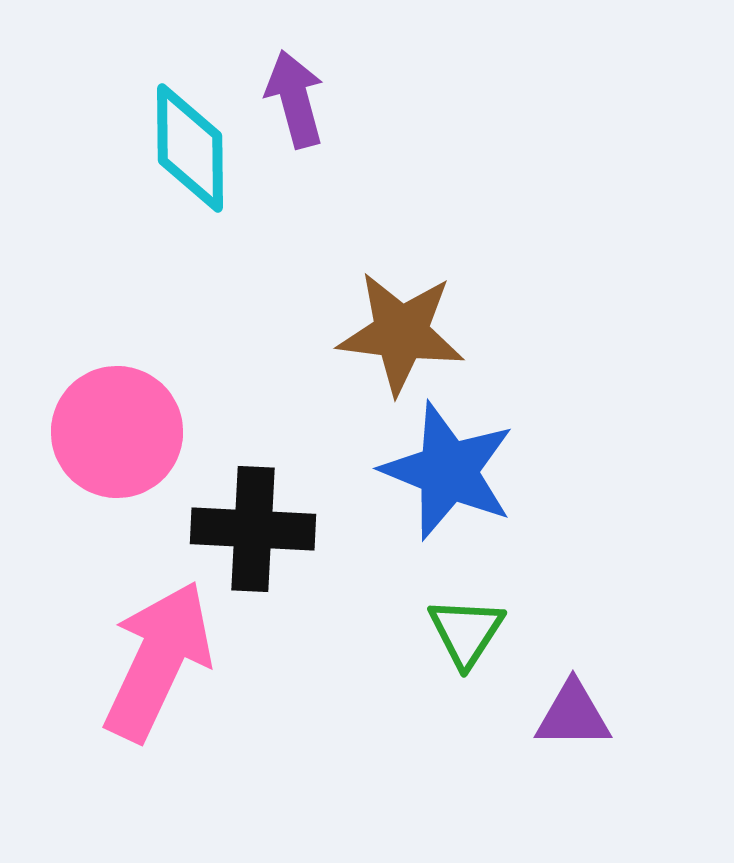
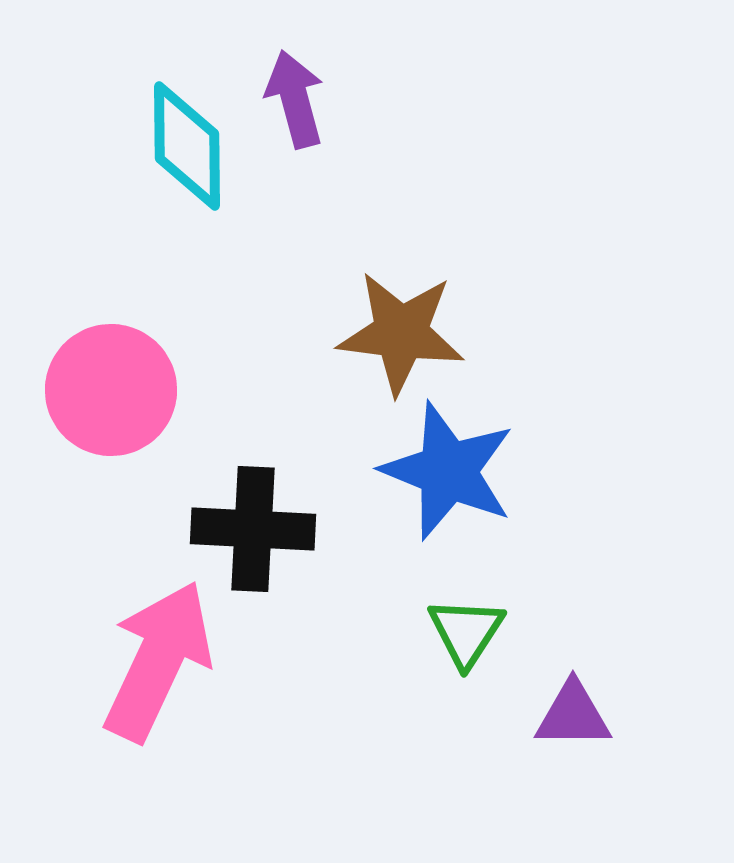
cyan diamond: moved 3 px left, 2 px up
pink circle: moved 6 px left, 42 px up
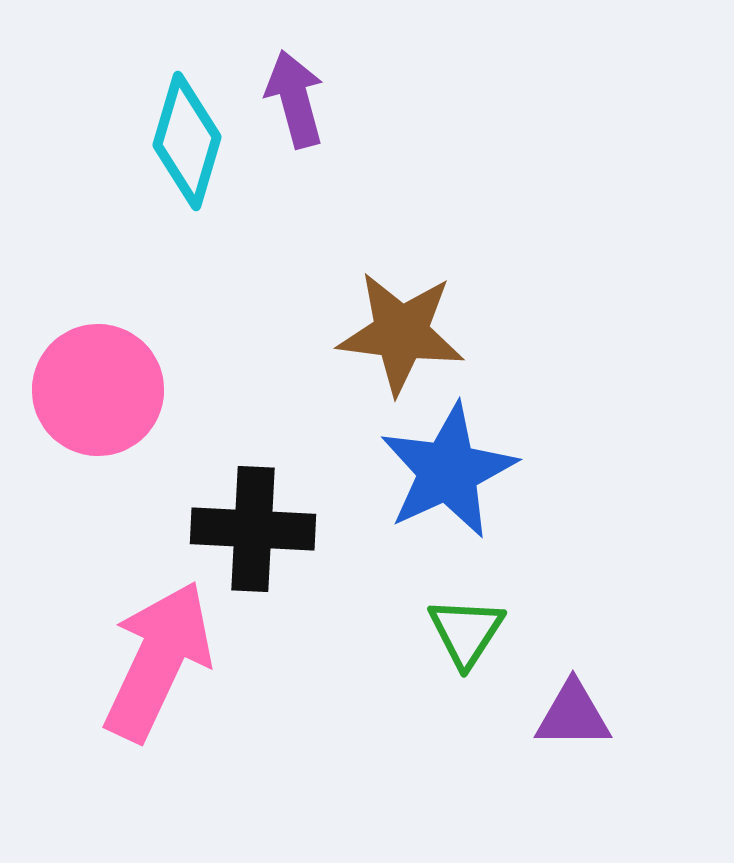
cyan diamond: moved 5 px up; rotated 17 degrees clockwise
pink circle: moved 13 px left
blue star: rotated 25 degrees clockwise
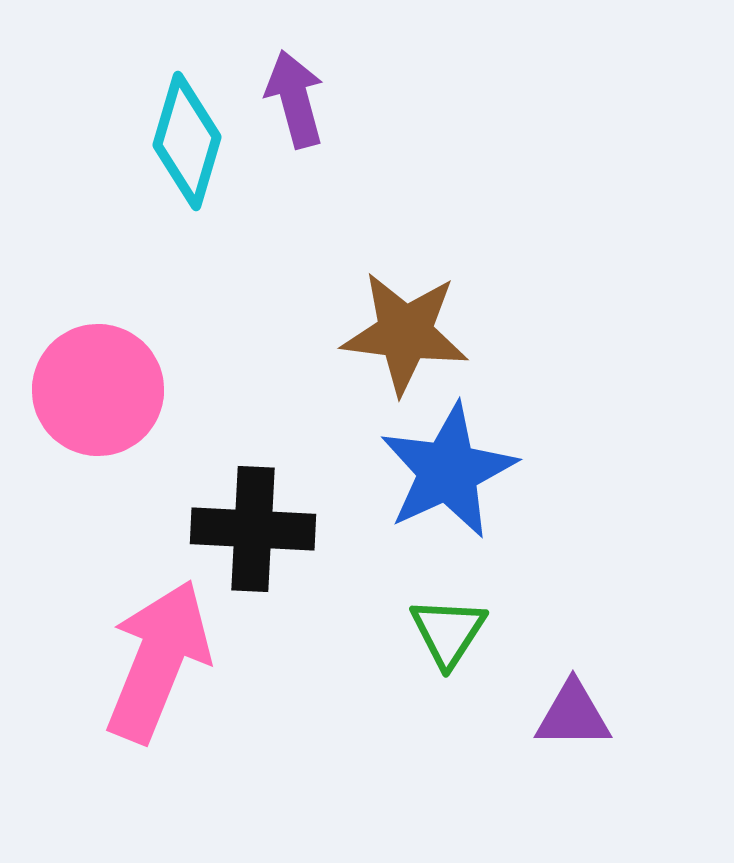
brown star: moved 4 px right
green triangle: moved 18 px left
pink arrow: rotated 3 degrees counterclockwise
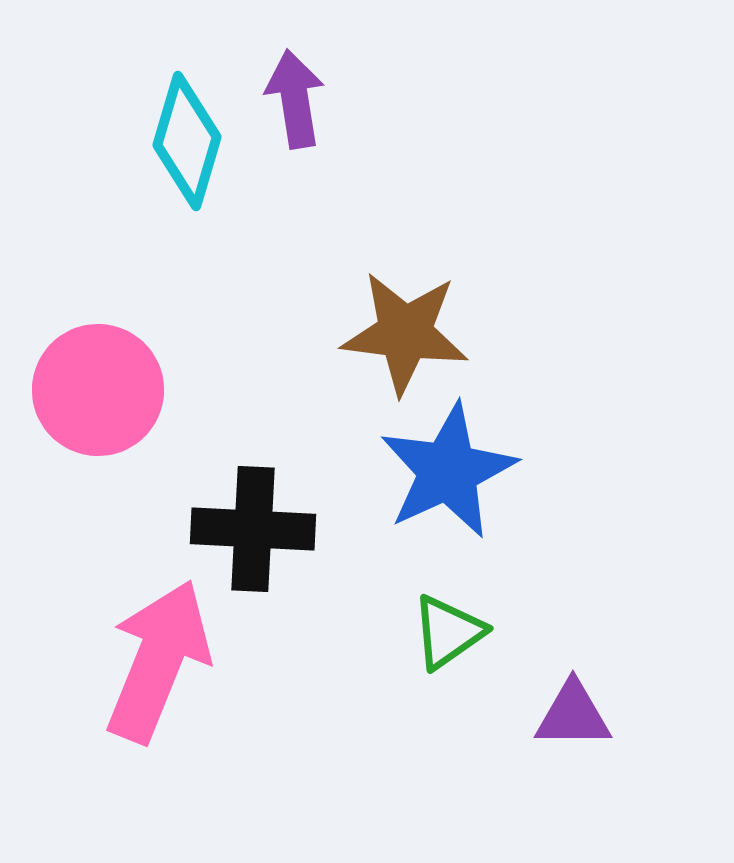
purple arrow: rotated 6 degrees clockwise
green triangle: rotated 22 degrees clockwise
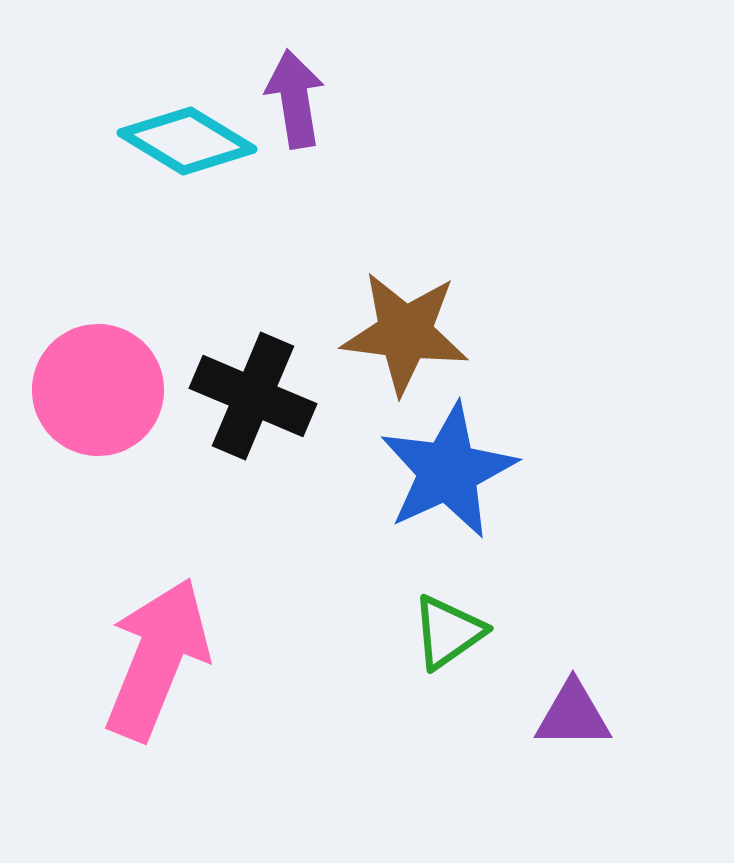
cyan diamond: rotated 75 degrees counterclockwise
black cross: moved 133 px up; rotated 20 degrees clockwise
pink arrow: moved 1 px left, 2 px up
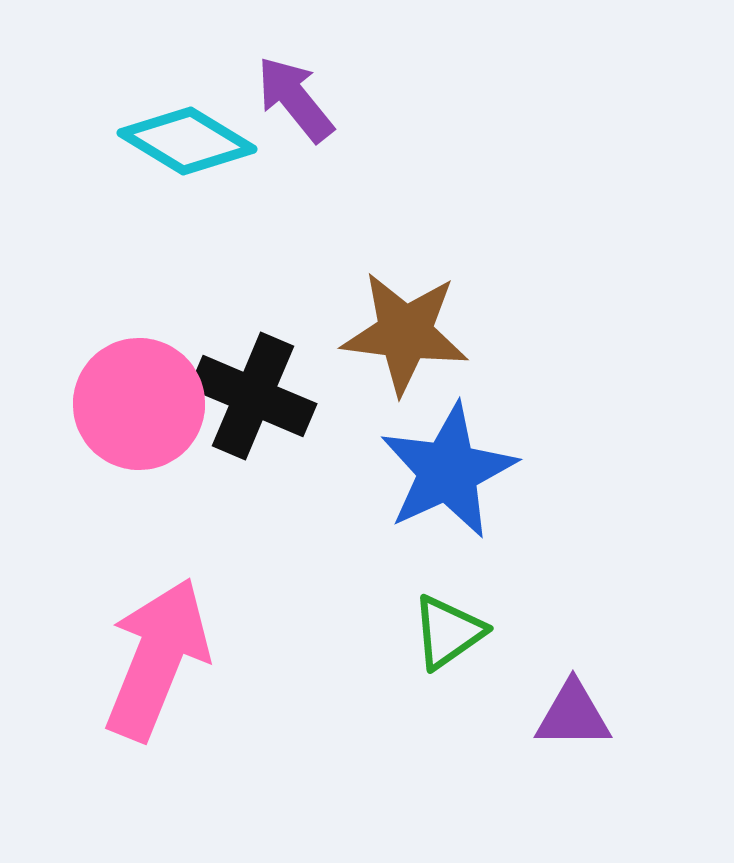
purple arrow: rotated 30 degrees counterclockwise
pink circle: moved 41 px right, 14 px down
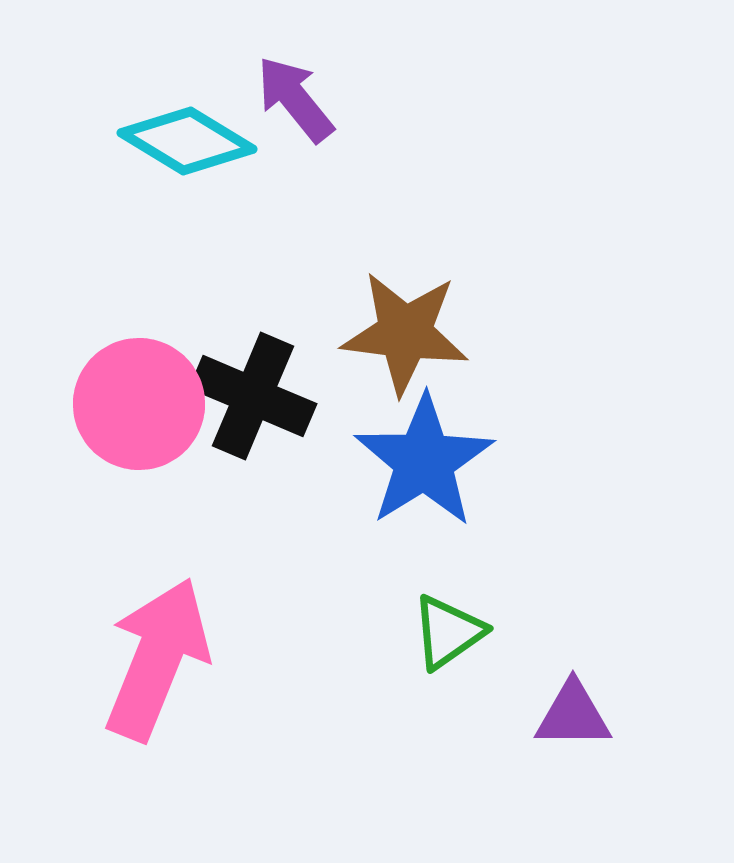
blue star: moved 24 px left, 10 px up; rotated 7 degrees counterclockwise
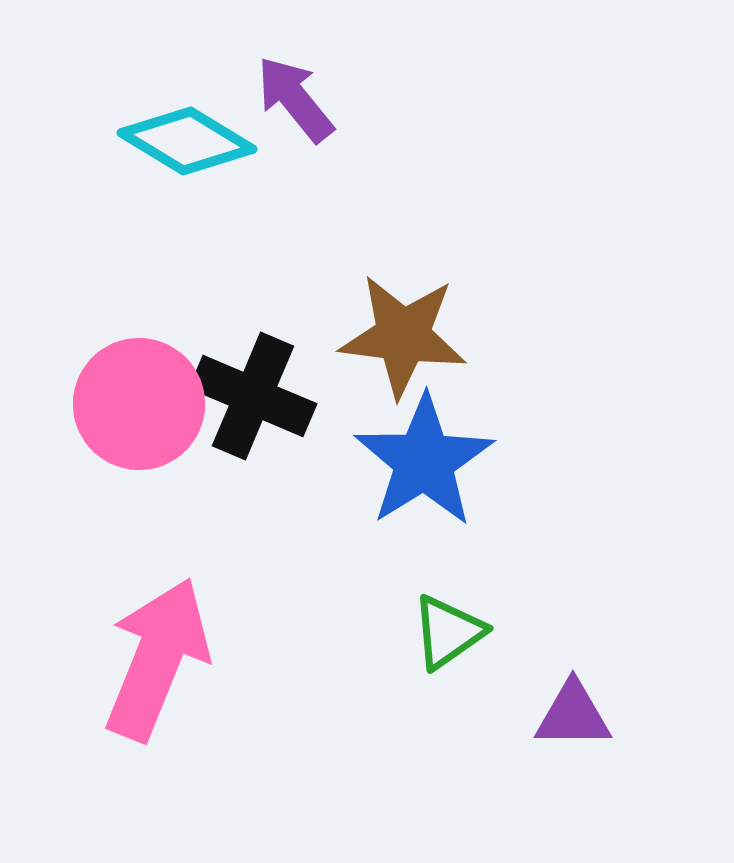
brown star: moved 2 px left, 3 px down
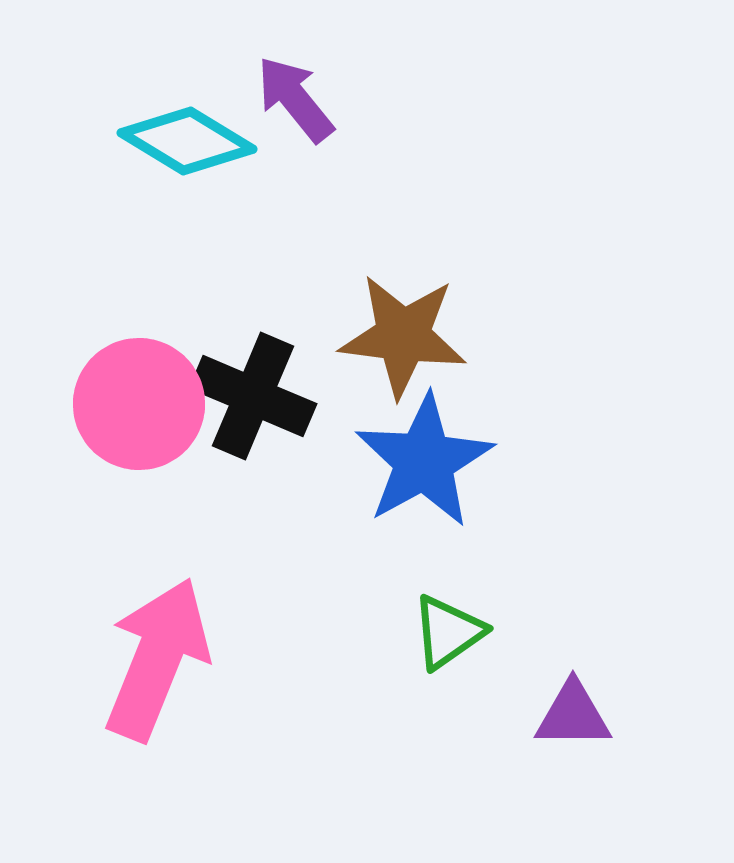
blue star: rotated 3 degrees clockwise
